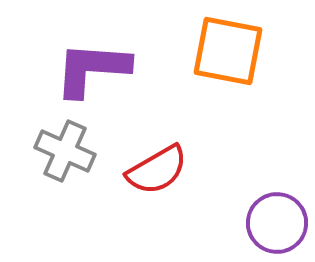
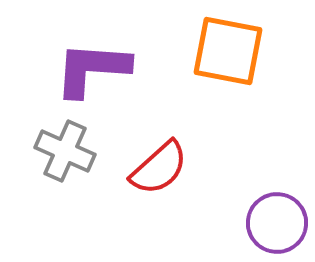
red semicircle: moved 2 px right, 2 px up; rotated 12 degrees counterclockwise
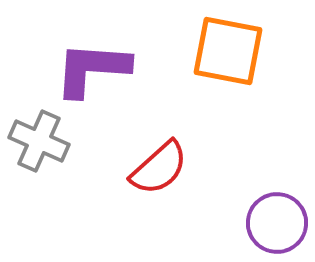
gray cross: moved 26 px left, 10 px up
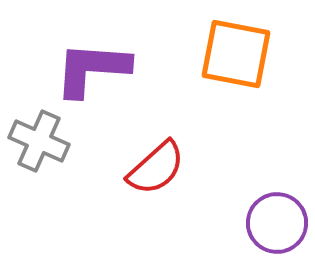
orange square: moved 8 px right, 3 px down
red semicircle: moved 3 px left
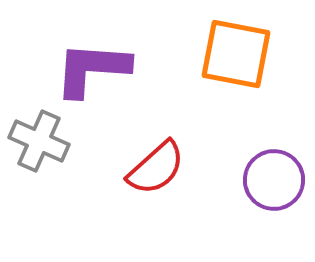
purple circle: moved 3 px left, 43 px up
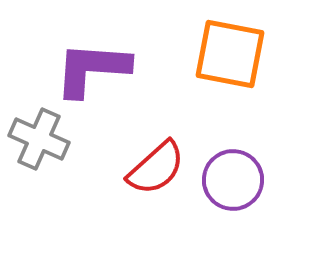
orange square: moved 6 px left
gray cross: moved 2 px up
purple circle: moved 41 px left
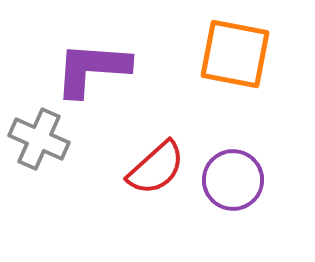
orange square: moved 5 px right
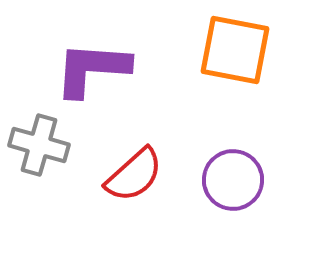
orange square: moved 4 px up
gray cross: moved 6 px down; rotated 8 degrees counterclockwise
red semicircle: moved 22 px left, 7 px down
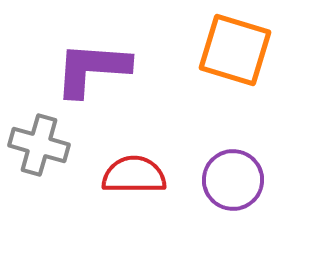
orange square: rotated 6 degrees clockwise
red semicircle: rotated 138 degrees counterclockwise
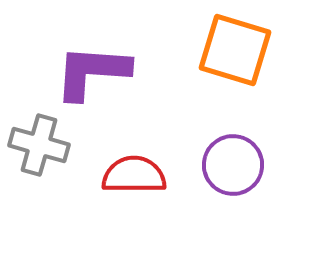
purple L-shape: moved 3 px down
purple circle: moved 15 px up
